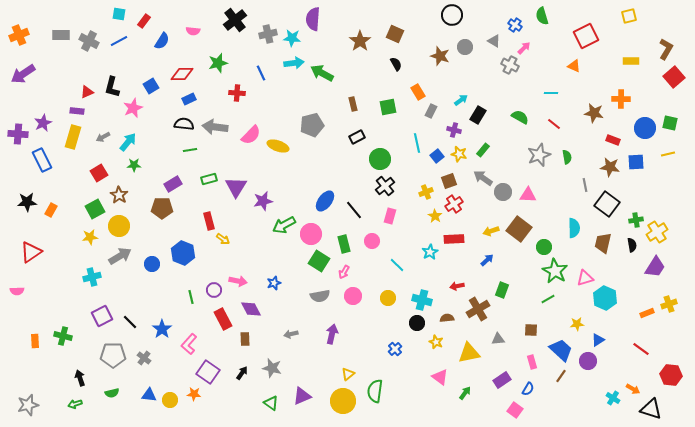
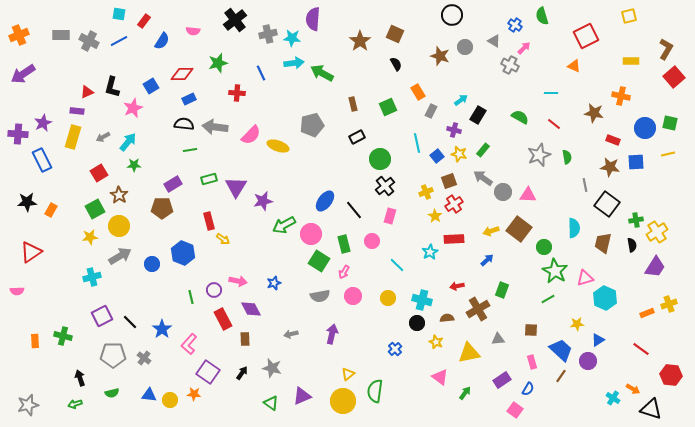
orange cross at (621, 99): moved 3 px up; rotated 12 degrees clockwise
green square at (388, 107): rotated 12 degrees counterclockwise
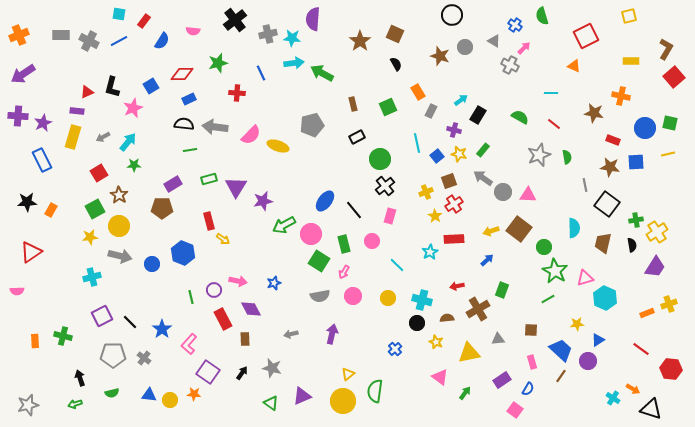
purple cross at (18, 134): moved 18 px up
gray arrow at (120, 256): rotated 45 degrees clockwise
red hexagon at (671, 375): moved 6 px up
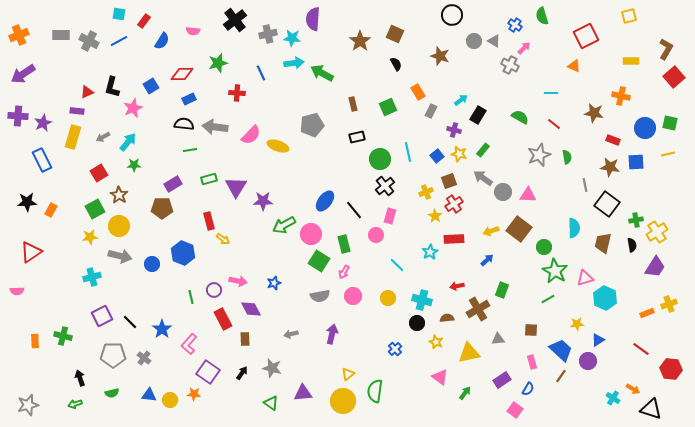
gray circle at (465, 47): moved 9 px right, 6 px up
black rectangle at (357, 137): rotated 14 degrees clockwise
cyan line at (417, 143): moved 9 px left, 9 px down
purple star at (263, 201): rotated 12 degrees clockwise
pink circle at (372, 241): moved 4 px right, 6 px up
purple triangle at (302, 396): moved 1 px right, 3 px up; rotated 18 degrees clockwise
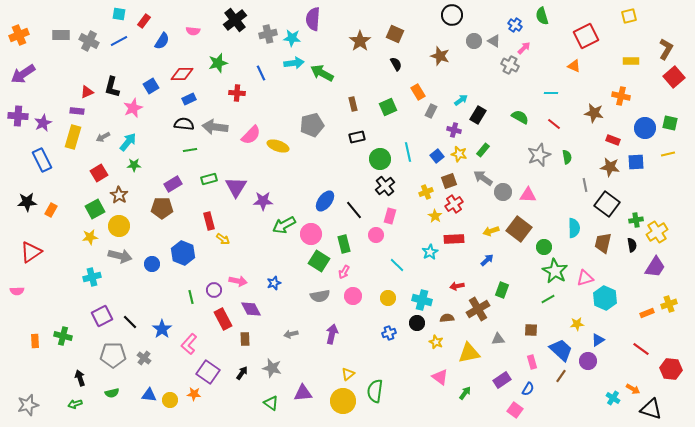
blue cross at (395, 349): moved 6 px left, 16 px up; rotated 24 degrees clockwise
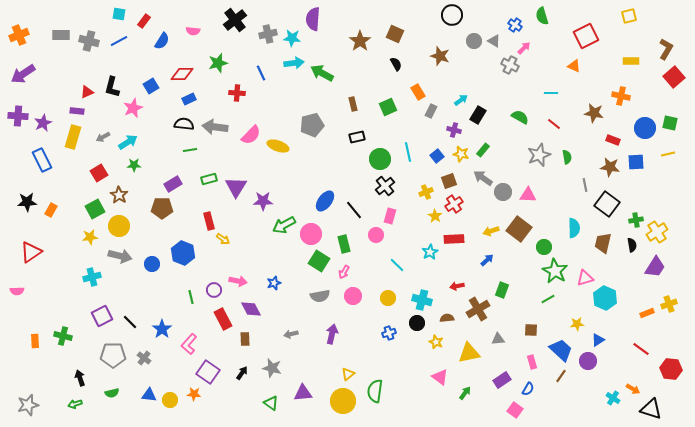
gray cross at (89, 41): rotated 12 degrees counterclockwise
cyan arrow at (128, 142): rotated 18 degrees clockwise
yellow star at (459, 154): moved 2 px right
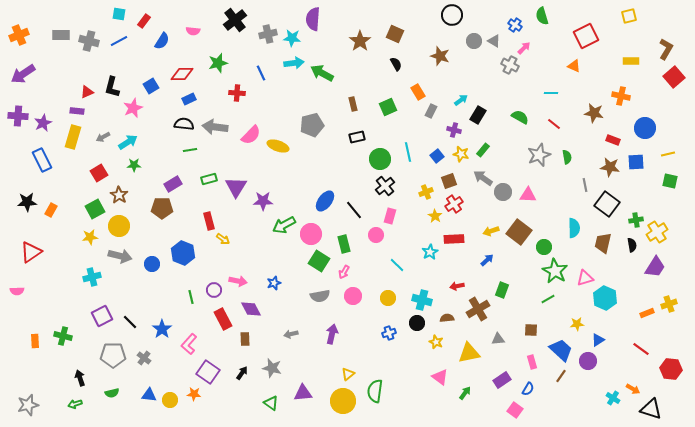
green square at (670, 123): moved 58 px down
brown square at (519, 229): moved 3 px down
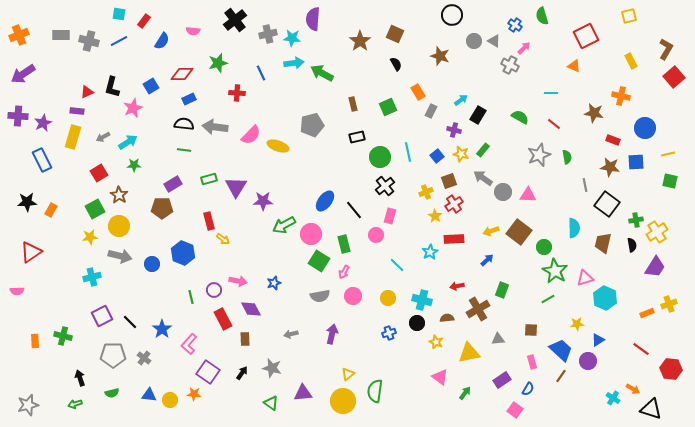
yellow rectangle at (631, 61): rotated 63 degrees clockwise
green line at (190, 150): moved 6 px left; rotated 16 degrees clockwise
green circle at (380, 159): moved 2 px up
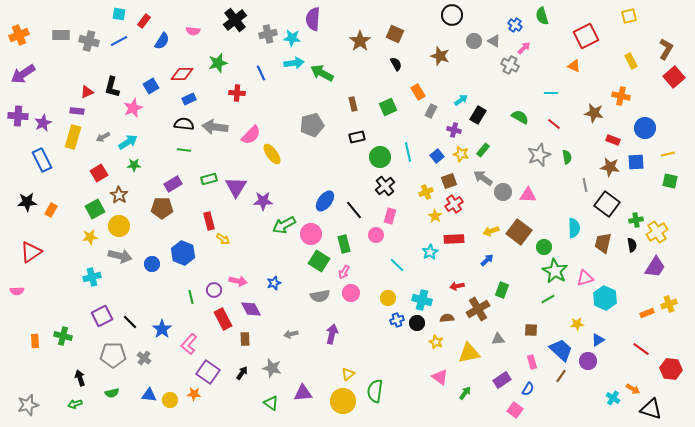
yellow ellipse at (278, 146): moved 6 px left, 8 px down; rotated 35 degrees clockwise
pink circle at (353, 296): moved 2 px left, 3 px up
blue cross at (389, 333): moved 8 px right, 13 px up
